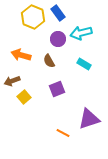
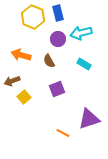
blue rectangle: rotated 21 degrees clockwise
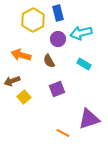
yellow hexagon: moved 3 px down; rotated 10 degrees clockwise
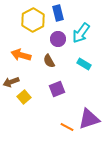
cyan arrow: rotated 40 degrees counterclockwise
brown arrow: moved 1 px left, 1 px down
orange line: moved 4 px right, 6 px up
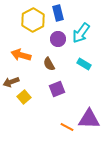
brown semicircle: moved 3 px down
purple triangle: rotated 20 degrees clockwise
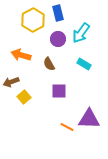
purple square: moved 2 px right, 2 px down; rotated 21 degrees clockwise
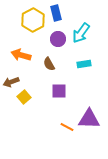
blue rectangle: moved 2 px left
cyan rectangle: rotated 40 degrees counterclockwise
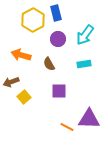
cyan arrow: moved 4 px right, 2 px down
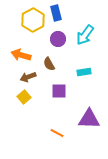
cyan rectangle: moved 8 px down
brown arrow: moved 17 px right, 5 px up
orange line: moved 10 px left, 6 px down
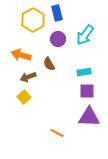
blue rectangle: moved 1 px right
purple square: moved 28 px right
purple triangle: moved 2 px up
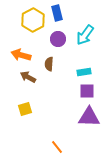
brown semicircle: rotated 32 degrees clockwise
brown arrow: rotated 49 degrees clockwise
yellow square: moved 1 px right, 12 px down; rotated 24 degrees clockwise
orange line: moved 14 px down; rotated 24 degrees clockwise
